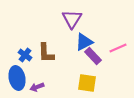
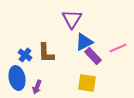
purple arrow: rotated 48 degrees counterclockwise
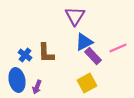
purple triangle: moved 3 px right, 3 px up
blue ellipse: moved 2 px down
yellow square: rotated 36 degrees counterclockwise
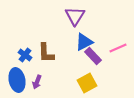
purple arrow: moved 5 px up
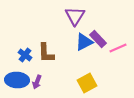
purple rectangle: moved 5 px right, 17 px up
blue ellipse: rotated 75 degrees counterclockwise
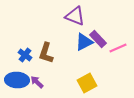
purple triangle: rotated 40 degrees counterclockwise
brown L-shape: rotated 20 degrees clockwise
purple arrow: rotated 112 degrees clockwise
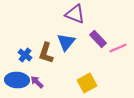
purple triangle: moved 2 px up
blue triangle: moved 18 px left; rotated 24 degrees counterclockwise
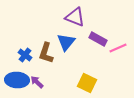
purple triangle: moved 3 px down
purple rectangle: rotated 18 degrees counterclockwise
yellow square: rotated 36 degrees counterclockwise
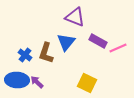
purple rectangle: moved 2 px down
